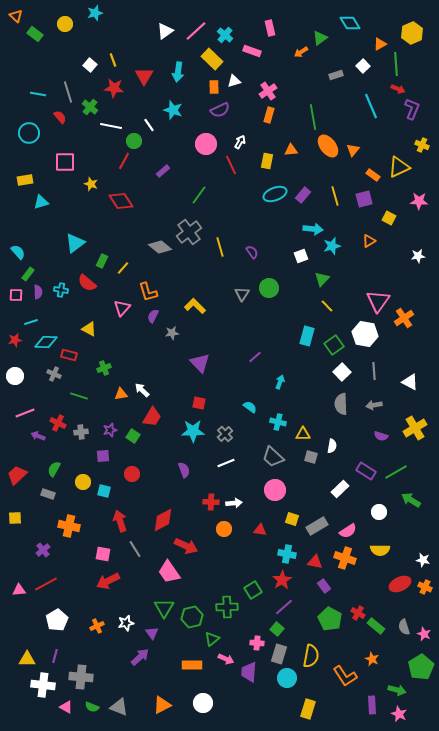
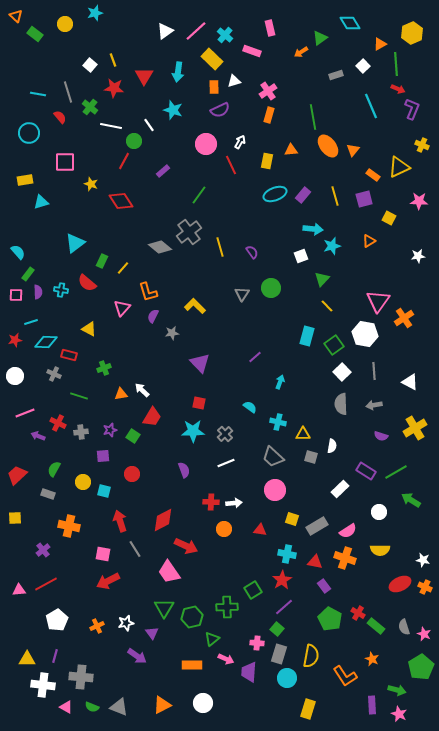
green circle at (269, 288): moved 2 px right
purple arrow at (140, 657): moved 3 px left, 1 px up; rotated 78 degrees clockwise
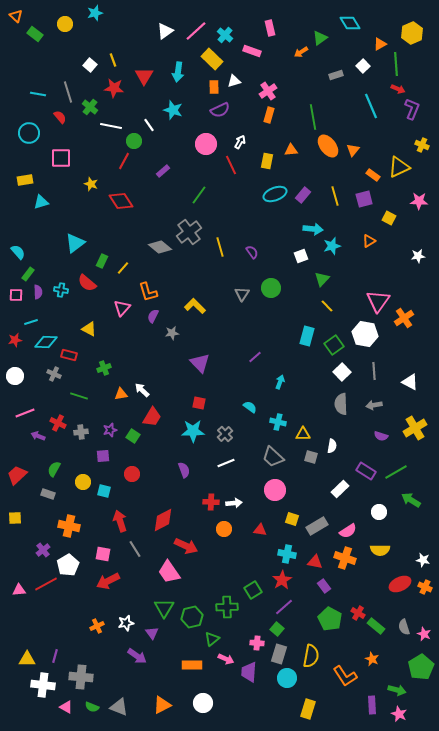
pink square at (65, 162): moved 4 px left, 4 px up
white pentagon at (57, 620): moved 11 px right, 55 px up
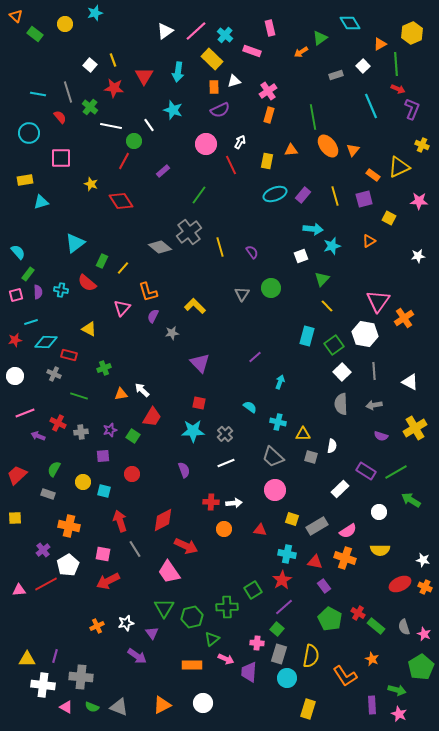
pink square at (16, 295): rotated 16 degrees counterclockwise
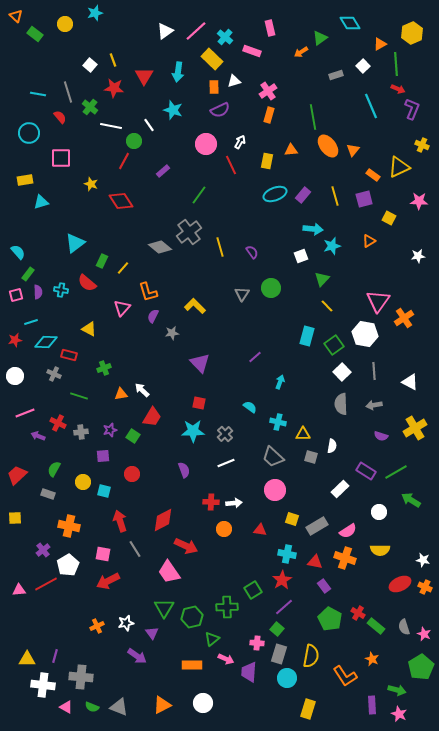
cyan cross at (225, 35): moved 2 px down
